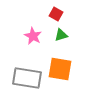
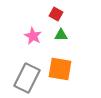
green triangle: rotated 16 degrees clockwise
gray rectangle: rotated 72 degrees counterclockwise
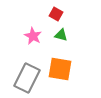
green triangle: rotated 16 degrees clockwise
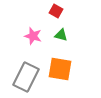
red square: moved 3 px up
pink star: rotated 12 degrees counterclockwise
gray rectangle: moved 1 px left, 1 px up
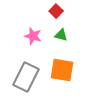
red square: rotated 16 degrees clockwise
orange square: moved 2 px right, 1 px down
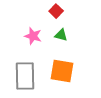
orange square: moved 1 px down
gray rectangle: moved 1 px left, 1 px up; rotated 28 degrees counterclockwise
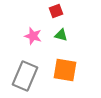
red square: rotated 24 degrees clockwise
orange square: moved 3 px right, 1 px up
gray rectangle: rotated 24 degrees clockwise
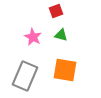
pink star: moved 1 px down; rotated 12 degrees clockwise
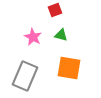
red square: moved 1 px left, 1 px up
orange square: moved 4 px right, 2 px up
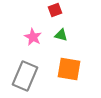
orange square: moved 1 px down
